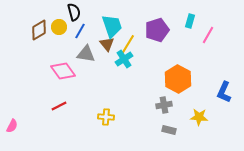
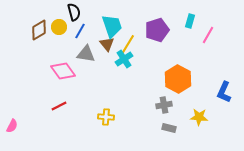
gray rectangle: moved 2 px up
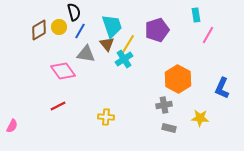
cyan rectangle: moved 6 px right, 6 px up; rotated 24 degrees counterclockwise
blue L-shape: moved 2 px left, 4 px up
red line: moved 1 px left
yellow star: moved 1 px right, 1 px down
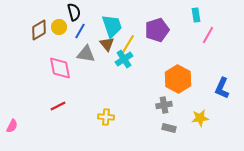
pink diamond: moved 3 px left, 3 px up; rotated 25 degrees clockwise
yellow star: rotated 12 degrees counterclockwise
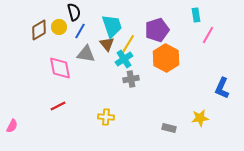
orange hexagon: moved 12 px left, 21 px up
gray cross: moved 33 px left, 26 px up
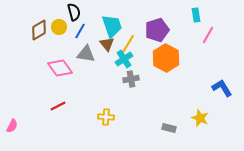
pink diamond: rotated 25 degrees counterclockwise
blue L-shape: rotated 125 degrees clockwise
yellow star: rotated 30 degrees clockwise
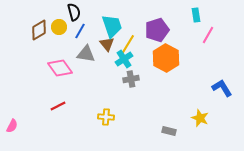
gray rectangle: moved 3 px down
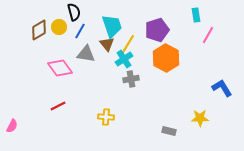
yellow star: rotated 24 degrees counterclockwise
